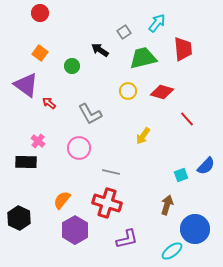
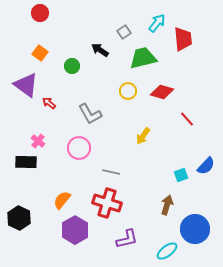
red trapezoid: moved 10 px up
cyan ellipse: moved 5 px left
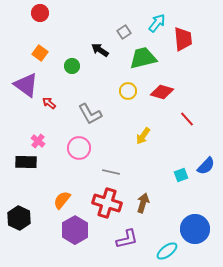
brown arrow: moved 24 px left, 2 px up
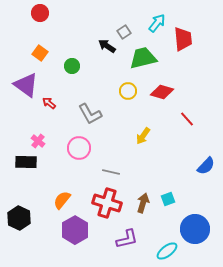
black arrow: moved 7 px right, 4 px up
cyan square: moved 13 px left, 24 px down
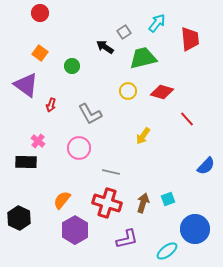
red trapezoid: moved 7 px right
black arrow: moved 2 px left, 1 px down
red arrow: moved 2 px right, 2 px down; rotated 112 degrees counterclockwise
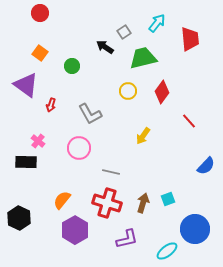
red diamond: rotated 70 degrees counterclockwise
red line: moved 2 px right, 2 px down
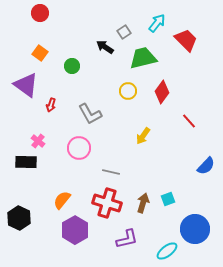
red trapezoid: moved 4 px left, 1 px down; rotated 40 degrees counterclockwise
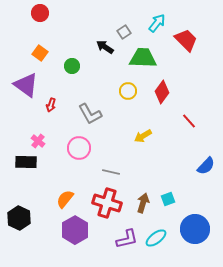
green trapezoid: rotated 16 degrees clockwise
yellow arrow: rotated 24 degrees clockwise
orange semicircle: moved 3 px right, 1 px up
cyan ellipse: moved 11 px left, 13 px up
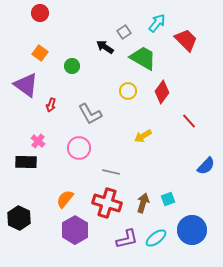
green trapezoid: rotated 28 degrees clockwise
blue circle: moved 3 px left, 1 px down
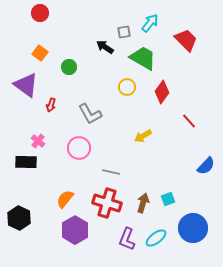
cyan arrow: moved 7 px left
gray square: rotated 24 degrees clockwise
green circle: moved 3 px left, 1 px down
yellow circle: moved 1 px left, 4 px up
blue circle: moved 1 px right, 2 px up
purple L-shape: rotated 125 degrees clockwise
